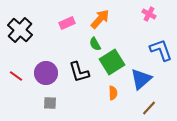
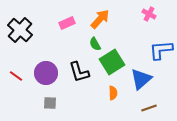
blue L-shape: rotated 75 degrees counterclockwise
brown line: rotated 28 degrees clockwise
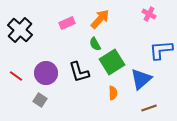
gray square: moved 10 px left, 3 px up; rotated 32 degrees clockwise
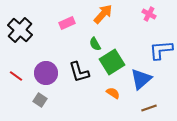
orange arrow: moved 3 px right, 5 px up
orange semicircle: rotated 56 degrees counterclockwise
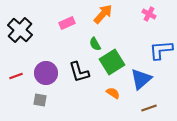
red line: rotated 56 degrees counterclockwise
gray square: rotated 24 degrees counterclockwise
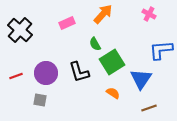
blue triangle: rotated 15 degrees counterclockwise
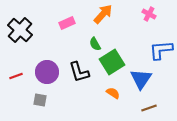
purple circle: moved 1 px right, 1 px up
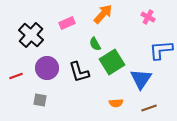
pink cross: moved 1 px left, 3 px down
black cross: moved 11 px right, 5 px down
purple circle: moved 4 px up
orange semicircle: moved 3 px right, 10 px down; rotated 144 degrees clockwise
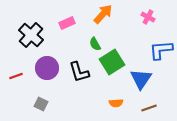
gray square: moved 1 px right, 4 px down; rotated 16 degrees clockwise
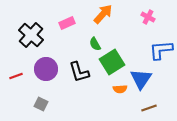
purple circle: moved 1 px left, 1 px down
orange semicircle: moved 4 px right, 14 px up
